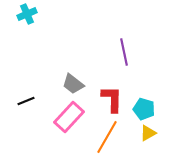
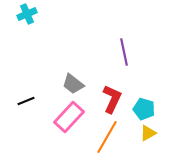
red L-shape: rotated 24 degrees clockwise
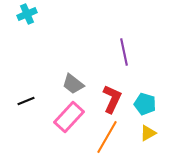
cyan pentagon: moved 1 px right, 5 px up
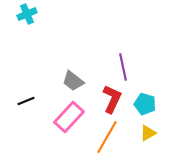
purple line: moved 1 px left, 15 px down
gray trapezoid: moved 3 px up
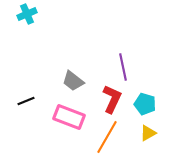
pink rectangle: rotated 68 degrees clockwise
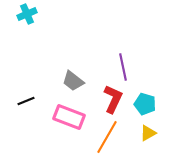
red L-shape: moved 1 px right
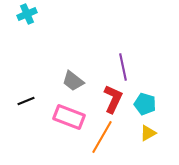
orange line: moved 5 px left
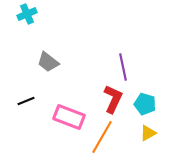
gray trapezoid: moved 25 px left, 19 px up
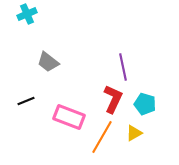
yellow triangle: moved 14 px left
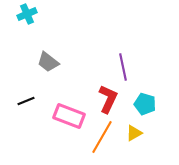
red L-shape: moved 5 px left
pink rectangle: moved 1 px up
